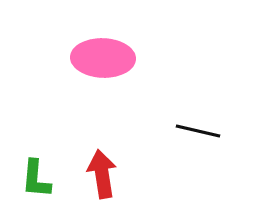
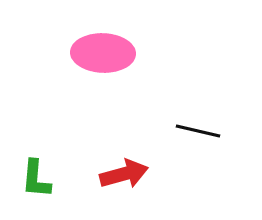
pink ellipse: moved 5 px up
red arrow: moved 22 px right; rotated 84 degrees clockwise
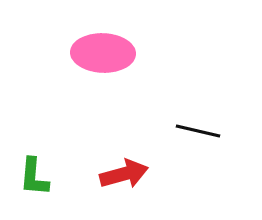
green L-shape: moved 2 px left, 2 px up
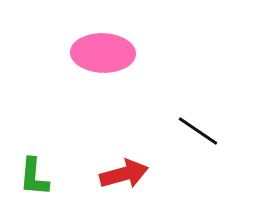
black line: rotated 21 degrees clockwise
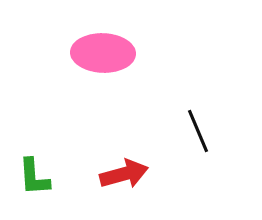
black line: rotated 33 degrees clockwise
green L-shape: rotated 9 degrees counterclockwise
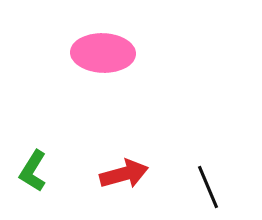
black line: moved 10 px right, 56 px down
green L-shape: moved 1 px left, 6 px up; rotated 36 degrees clockwise
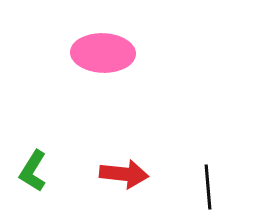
red arrow: rotated 21 degrees clockwise
black line: rotated 18 degrees clockwise
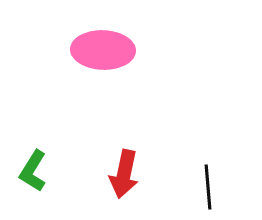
pink ellipse: moved 3 px up
red arrow: rotated 96 degrees clockwise
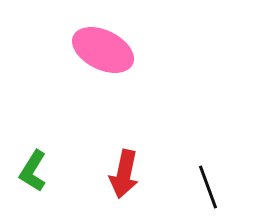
pink ellipse: rotated 24 degrees clockwise
black line: rotated 15 degrees counterclockwise
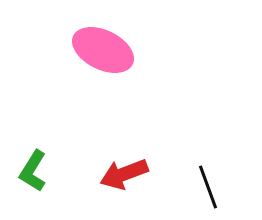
red arrow: rotated 57 degrees clockwise
